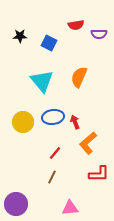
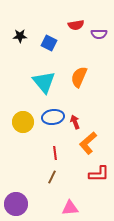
cyan triangle: moved 2 px right, 1 px down
red line: rotated 48 degrees counterclockwise
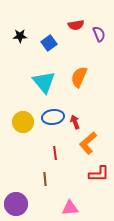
purple semicircle: rotated 112 degrees counterclockwise
blue square: rotated 28 degrees clockwise
brown line: moved 7 px left, 2 px down; rotated 32 degrees counterclockwise
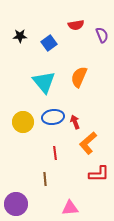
purple semicircle: moved 3 px right, 1 px down
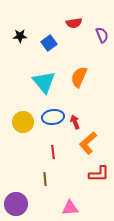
red semicircle: moved 2 px left, 2 px up
red line: moved 2 px left, 1 px up
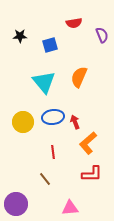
blue square: moved 1 px right, 2 px down; rotated 21 degrees clockwise
red L-shape: moved 7 px left
brown line: rotated 32 degrees counterclockwise
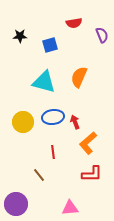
cyan triangle: rotated 35 degrees counterclockwise
brown line: moved 6 px left, 4 px up
